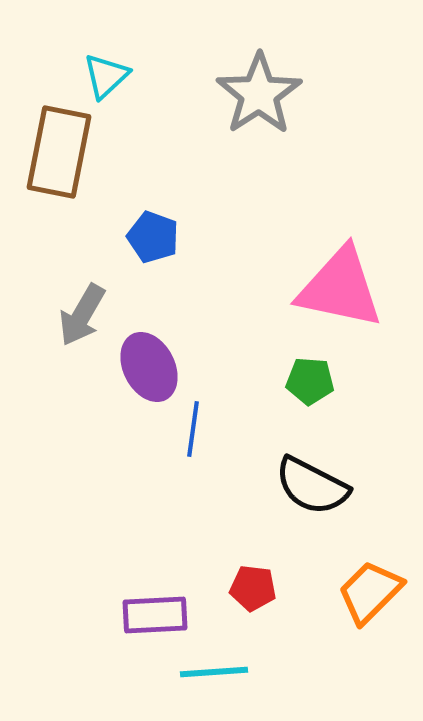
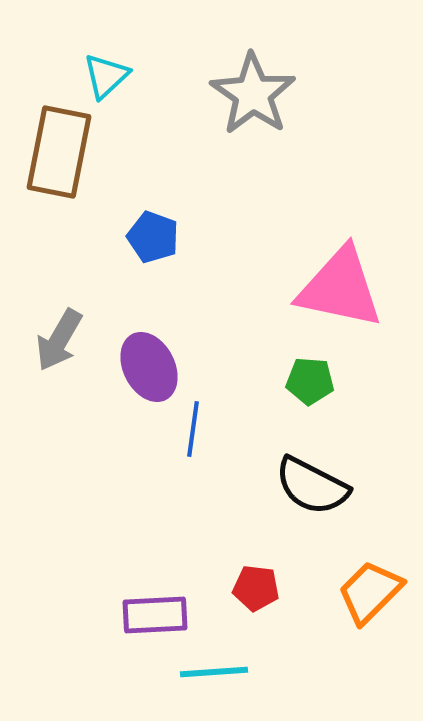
gray star: moved 6 px left; rotated 4 degrees counterclockwise
gray arrow: moved 23 px left, 25 px down
red pentagon: moved 3 px right
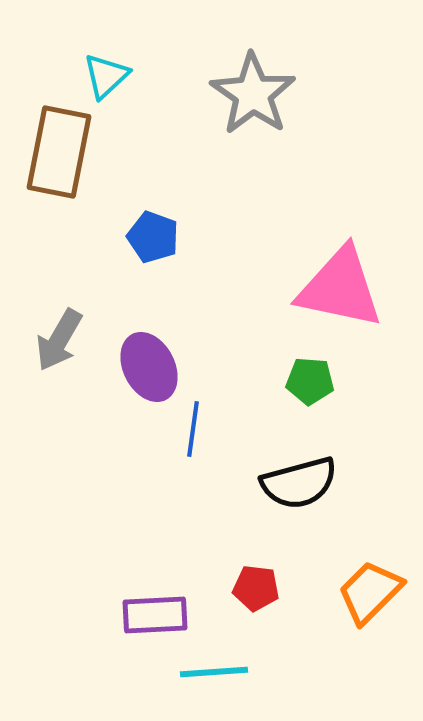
black semicircle: moved 13 px left, 3 px up; rotated 42 degrees counterclockwise
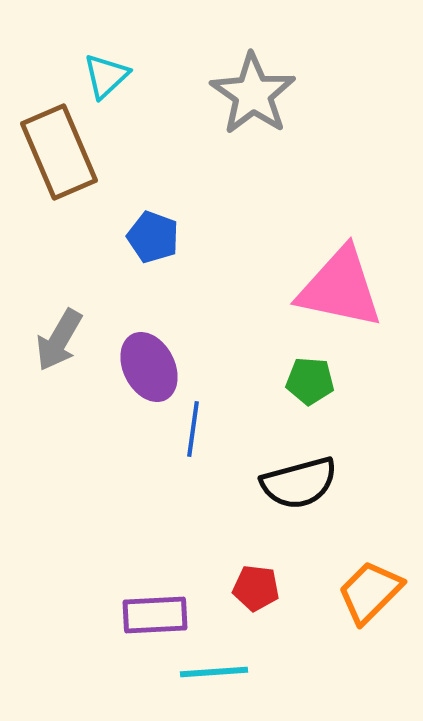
brown rectangle: rotated 34 degrees counterclockwise
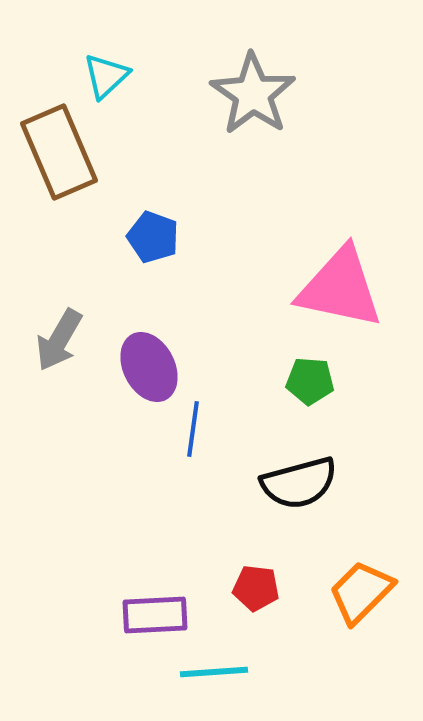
orange trapezoid: moved 9 px left
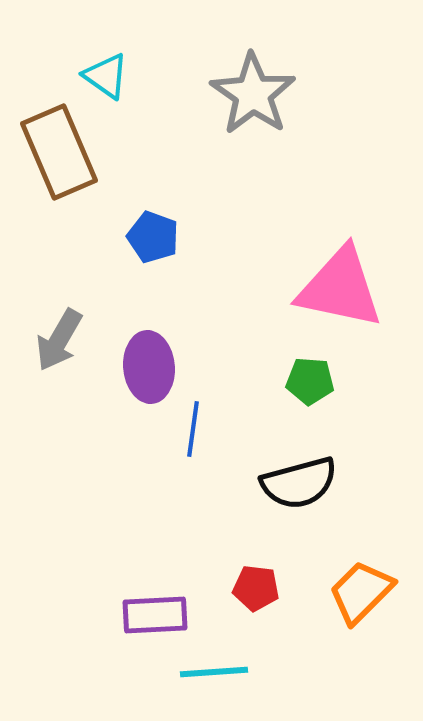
cyan triangle: rotated 42 degrees counterclockwise
purple ellipse: rotated 22 degrees clockwise
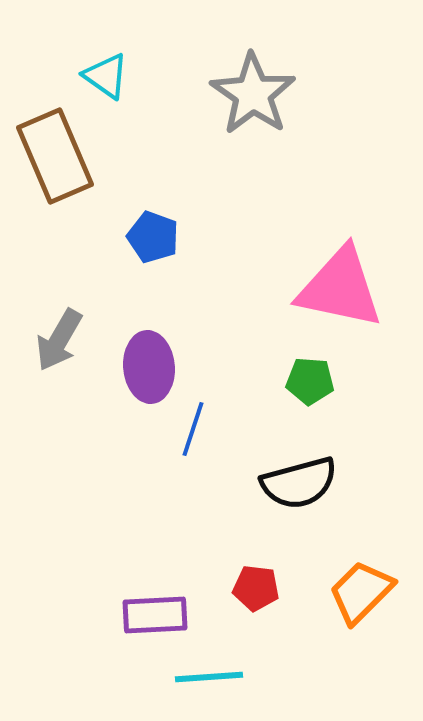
brown rectangle: moved 4 px left, 4 px down
blue line: rotated 10 degrees clockwise
cyan line: moved 5 px left, 5 px down
